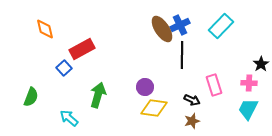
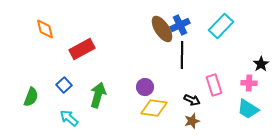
blue square: moved 17 px down
cyan trapezoid: rotated 85 degrees counterclockwise
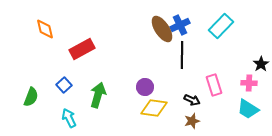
cyan arrow: rotated 24 degrees clockwise
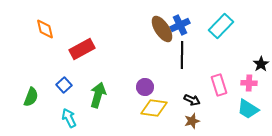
pink rectangle: moved 5 px right
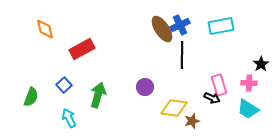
cyan rectangle: rotated 35 degrees clockwise
black arrow: moved 20 px right, 2 px up
yellow diamond: moved 20 px right
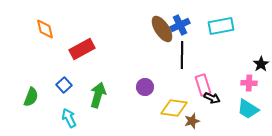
pink rectangle: moved 16 px left
